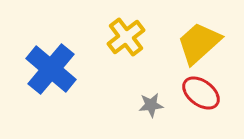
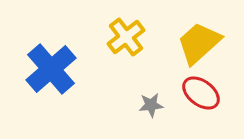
blue cross: rotated 9 degrees clockwise
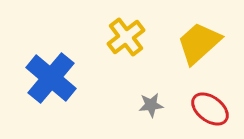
blue cross: moved 9 px down; rotated 9 degrees counterclockwise
red ellipse: moved 9 px right, 16 px down
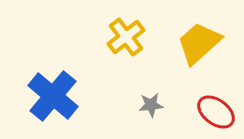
blue cross: moved 2 px right, 18 px down
red ellipse: moved 6 px right, 3 px down
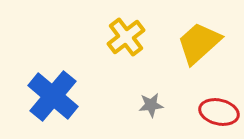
red ellipse: moved 3 px right; rotated 24 degrees counterclockwise
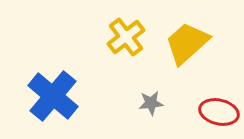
yellow trapezoid: moved 12 px left
gray star: moved 2 px up
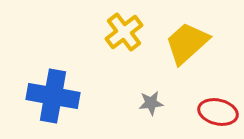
yellow cross: moved 2 px left, 5 px up
blue cross: rotated 30 degrees counterclockwise
red ellipse: moved 1 px left
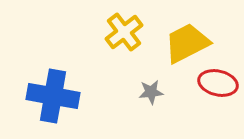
yellow trapezoid: rotated 15 degrees clockwise
gray star: moved 11 px up
red ellipse: moved 29 px up
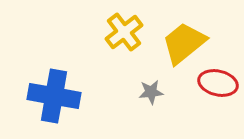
yellow trapezoid: moved 3 px left; rotated 12 degrees counterclockwise
blue cross: moved 1 px right
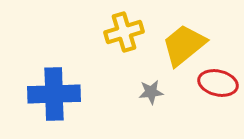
yellow cross: rotated 21 degrees clockwise
yellow trapezoid: moved 2 px down
blue cross: moved 2 px up; rotated 12 degrees counterclockwise
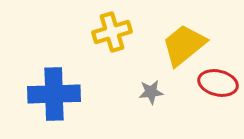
yellow cross: moved 12 px left
